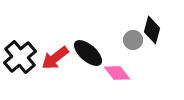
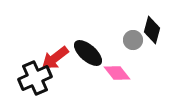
black cross: moved 15 px right, 21 px down; rotated 16 degrees clockwise
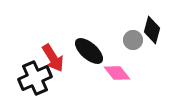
black ellipse: moved 1 px right, 2 px up
red arrow: moved 2 px left; rotated 84 degrees counterclockwise
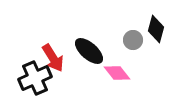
black diamond: moved 4 px right, 1 px up
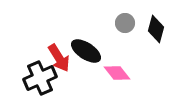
gray circle: moved 8 px left, 17 px up
black ellipse: moved 3 px left; rotated 8 degrees counterclockwise
red arrow: moved 6 px right
black cross: moved 5 px right
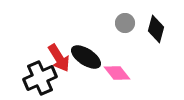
black ellipse: moved 6 px down
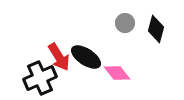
red arrow: moved 1 px up
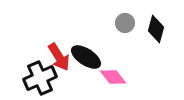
pink diamond: moved 4 px left, 4 px down
